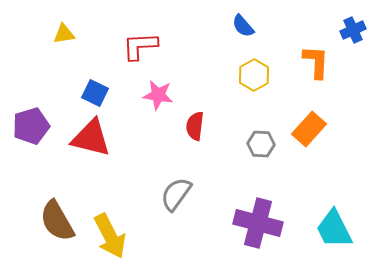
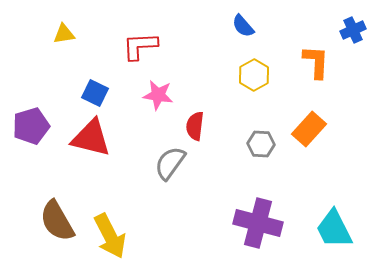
gray semicircle: moved 6 px left, 31 px up
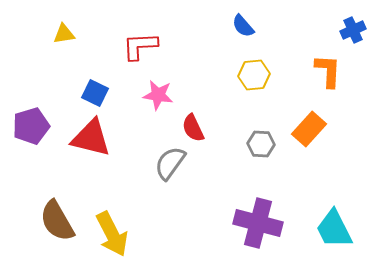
orange L-shape: moved 12 px right, 9 px down
yellow hexagon: rotated 24 degrees clockwise
red semicircle: moved 2 px left, 2 px down; rotated 32 degrees counterclockwise
yellow arrow: moved 2 px right, 2 px up
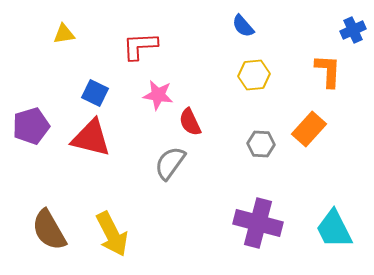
red semicircle: moved 3 px left, 6 px up
brown semicircle: moved 8 px left, 9 px down
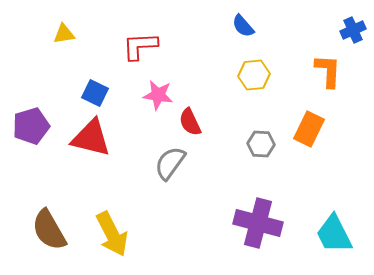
orange rectangle: rotated 16 degrees counterclockwise
cyan trapezoid: moved 5 px down
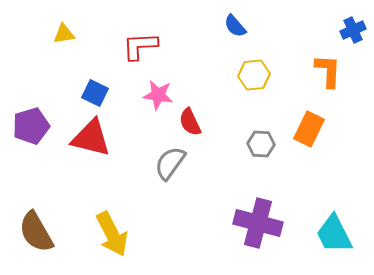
blue semicircle: moved 8 px left
brown semicircle: moved 13 px left, 2 px down
